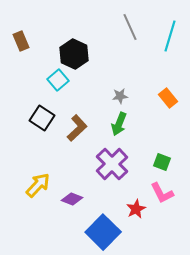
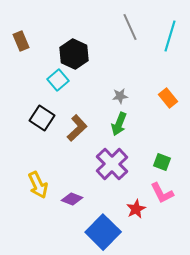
yellow arrow: rotated 112 degrees clockwise
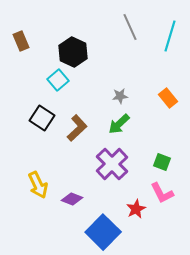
black hexagon: moved 1 px left, 2 px up
green arrow: rotated 25 degrees clockwise
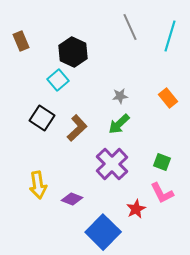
yellow arrow: rotated 16 degrees clockwise
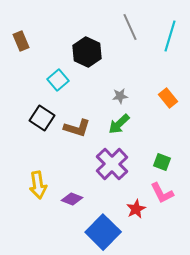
black hexagon: moved 14 px right
brown L-shape: rotated 60 degrees clockwise
